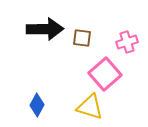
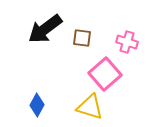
black arrow: rotated 144 degrees clockwise
pink cross: rotated 35 degrees clockwise
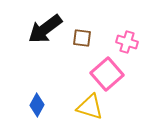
pink square: moved 2 px right
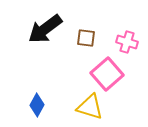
brown square: moved 4 px right
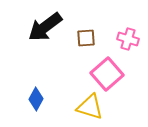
black arrow: moved 2 px up
brown square: rotated 12 degrees counterclockwise
pink cross: moved 1 px right, 3 px up
blue diamond: moved 1 px left, 6 px up
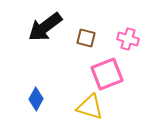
brown square: rotated 18 degrees clockwise
pink square: rotated 20 degrees clockwise
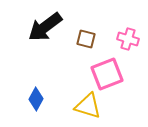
brown square: moved 1 px down
yellow triangle: moved 2 px left, 1 px up
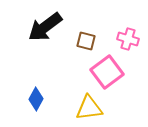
brown square: moved 2 px down
pink square: moved 2 px up; rotated 16 degrees counterclockwise
yellow triangle: moved 1 px right, 2 px down; rotated 24 degrees counterclockwise
